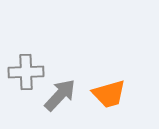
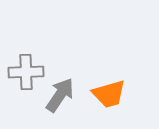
gray arrow: rotated 9 degrees counterclockwise
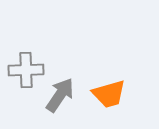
gray cross: moved 2 px up
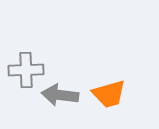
gray arrow: rotated 117 degrees counterclockwise
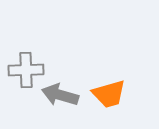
gray arrow: rotated 9 degrees clockwise
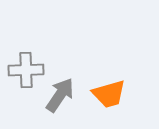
gray arrow: rotated 108 degrees clockwise
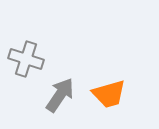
gray cross: moved 11 px up; rotated 20 degrees clockwise
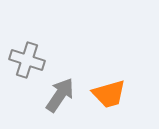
gray cross: moved 1 px right, 1 px down
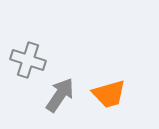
gray cross: moved 1 px right
